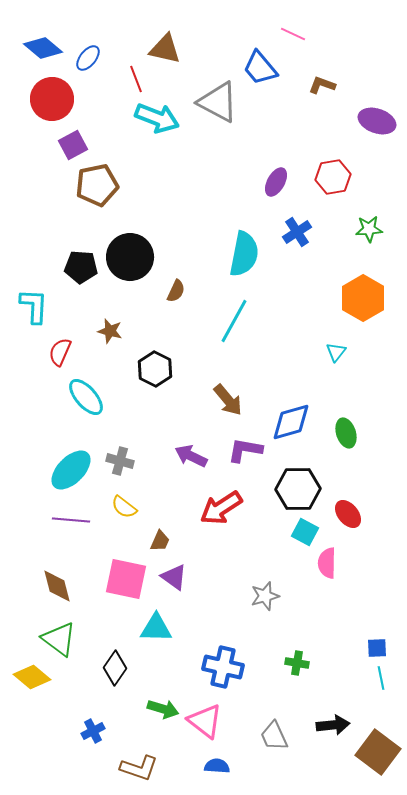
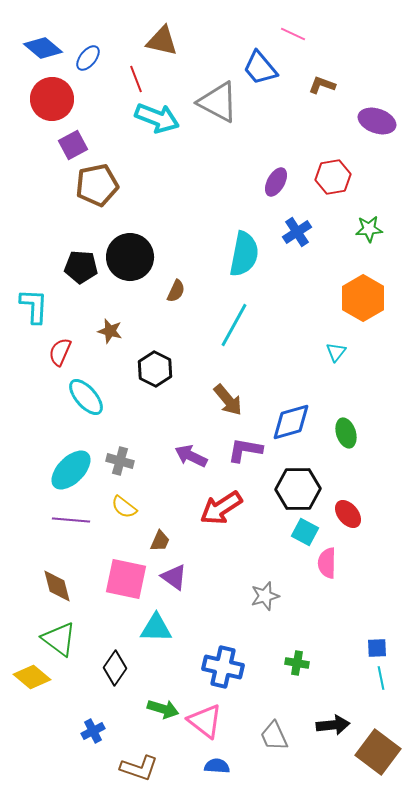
brown triangle at (165, 49): moved 3 px left, 8 px up
cyan line at (234, 321): moved 4 px down
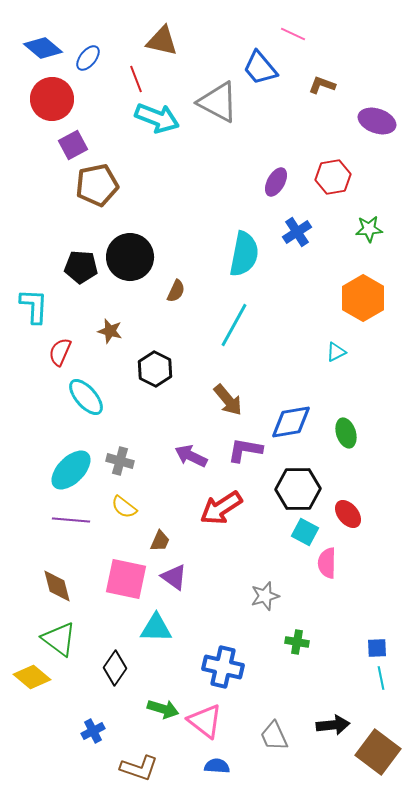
cyan triangle at (336, 352): rotated 25 degrees clockwise
blue diamond at (291, 422): rotated 6 degrees clockwise
green cross at (297, 663): moved 21 px up
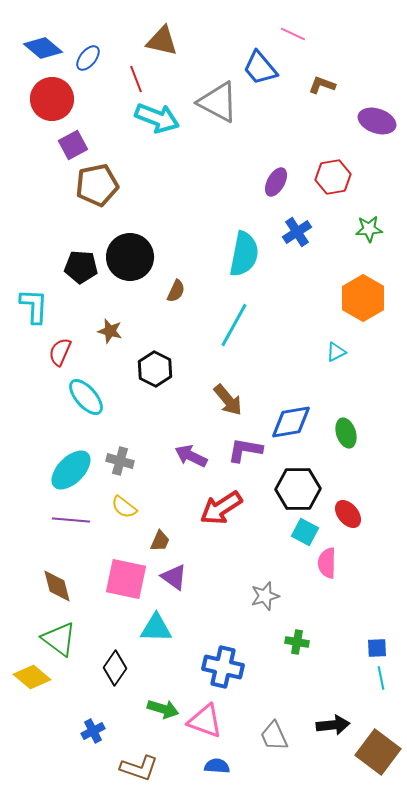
pink triangle at (205, 721): rotated 18 degrees counterclockwise
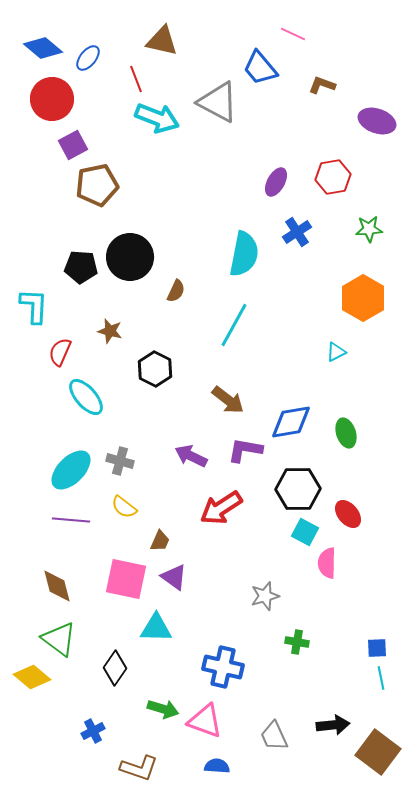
brown arrow at (228, 400): rotated 12 degrees counterclockwise
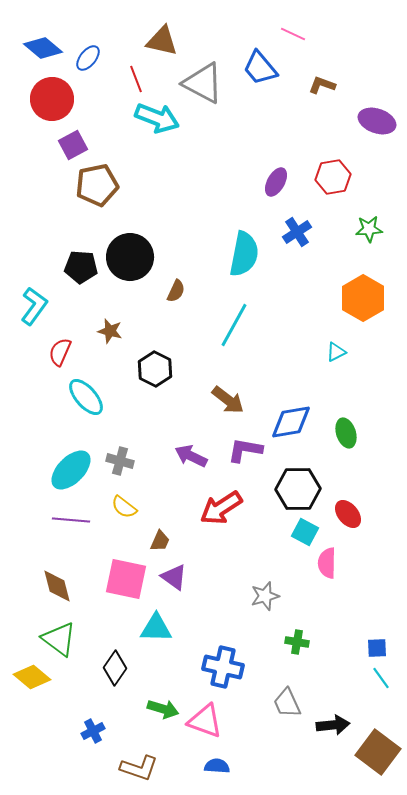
gray triangle at (218, 102): moved 15 px left, 19 px up
cyan L-shape at (34, 306): rotated 33 degrees clockwise
cyan line at (381, 678): rotated 25 degrees counterclockwise
gray trapezoid at (274, 736): moved 13 px right, 33 px up
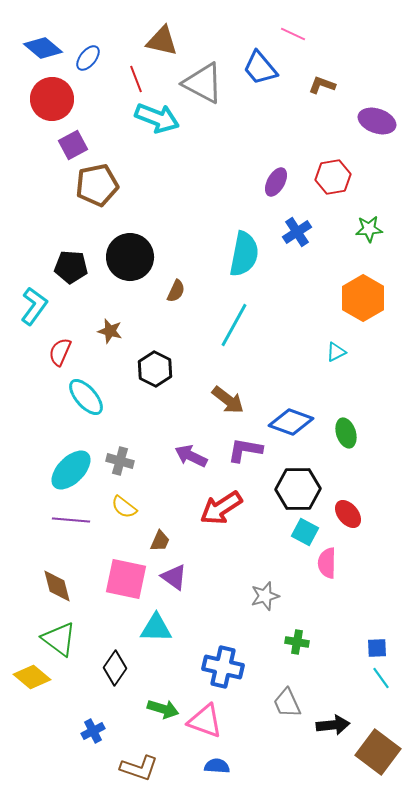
black pentagon at (81, 267): moved 10 px left
blue diamond at (291, 422): rotated 30 degrees clockwise
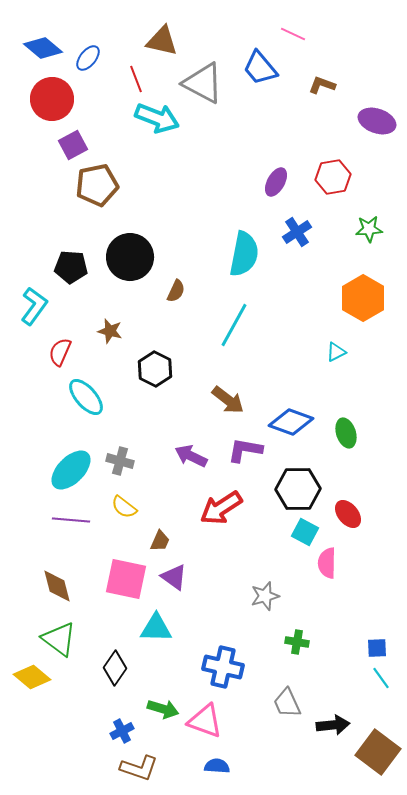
blue cross at (93, 731): moved 29 px right
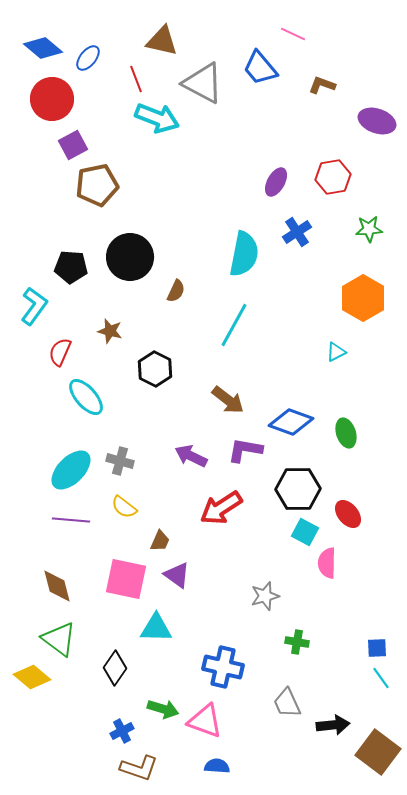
purple triangle at (174, 577): moved 3 px right, 2 px up
